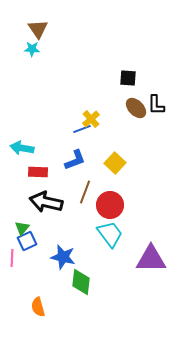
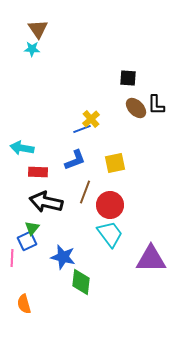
yellow square: rotated 35 degrees clockwise
green triangle: moved 10 px right
orange semicircle: moved 14 px left, 3 px up
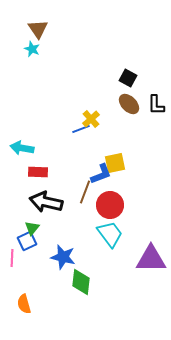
cyan star: rotated 21 degrees clockwise
black square: rotated 24 degrees clockwise
brown ellipse: moved 7 px left, 4 px up
blue line: moved 1 px left
blue L-shape: moved 26 px right, 14 px down
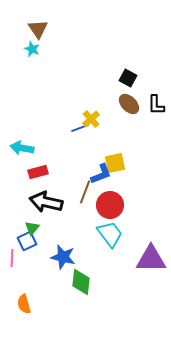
blue line: moved 1 px left, 1 px up
red rectangle: rotated 18 degrees counterclockwise
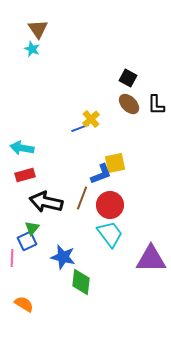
red rectangle: moved 13 px left, 3 px down
brown line: moved 3 px left, 6 px down
orange semicircle: rotated 138 degrees clockwise
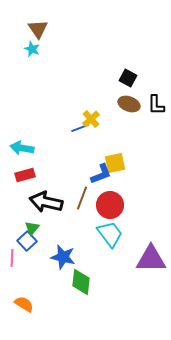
brown ellipse: rotated 25 degrees counterclockwise
blue square: rotated 18 degrees counterclockwise
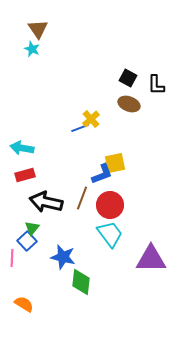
black L-shape: moved 20 px up
blue L-shape: moved 1 px right
